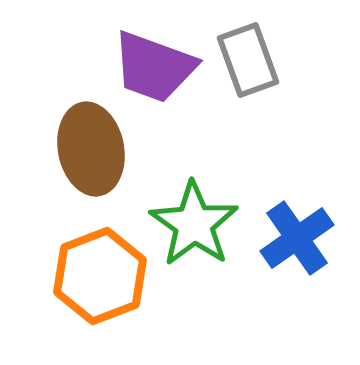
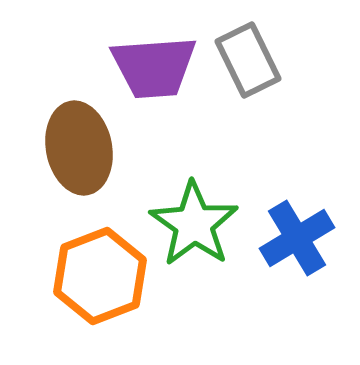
gray rectangle: rotated 6 degrees counterclockwise
purple trapezoid: rotated 24 degrees counterclockwise
brown ellipse: moved 12 px left, 1 px up
blue cross: rotated 4 degrees clockwise
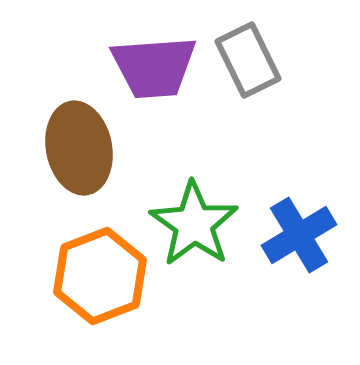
blue cross: moved 2 px right, 3 px up
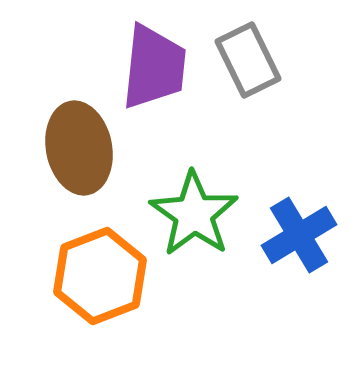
purple trapezoid: rotated 80 degrees counterclockwise
green star: moved 10 px up
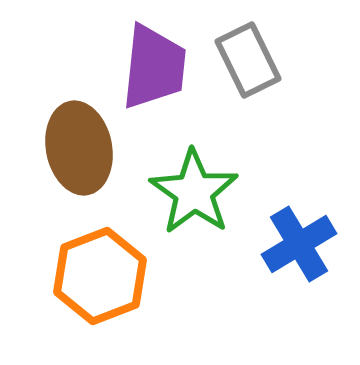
green star: moved 22 px up
blue cross: moved 9 px down
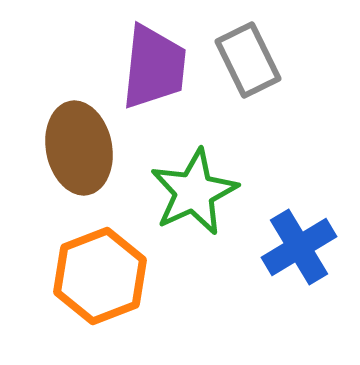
green star: rotated 12 degrees clockwise
blue cross: moved 3 px down
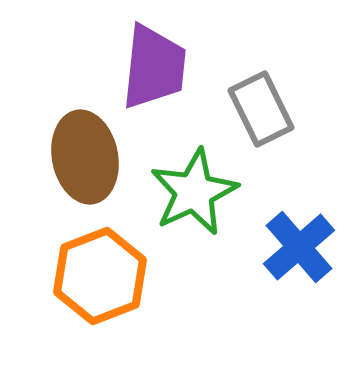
gray rectangle: moved 13 px right, 49 px down
brown ellipse: moved 6 px right, 9 px down
blue cross: rotated 10 degrees counterclockwise
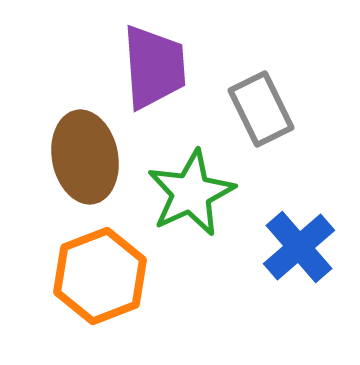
purple trapezoid: rotated 10 degrees counterclockwise
green star: moved 3 px left, 1 px down
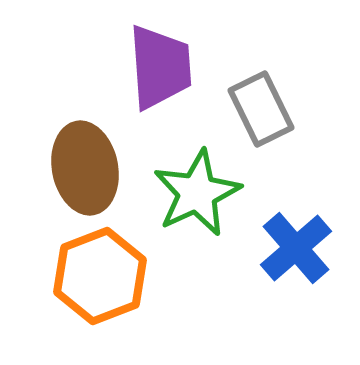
purple trapezoid: moved 6 px right
brown ellipse: moved 11 px down
green star: moved 6 px right
blue cross: moved 3 px left, 1 px down
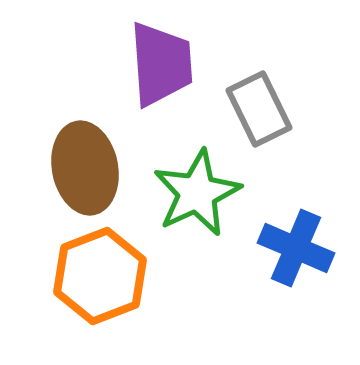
purple trapezoid: moved 1 px right, 3 px up
gray rectangle: moved 2 px left
blue cross: rotated 26 degrees counterclockwise
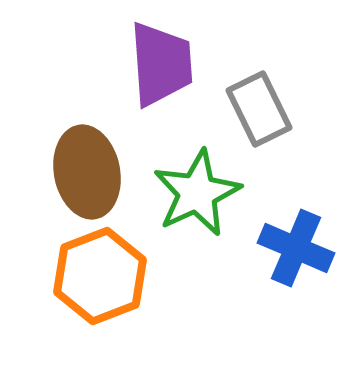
brown ellipse: moved 2 px right, 4 px down
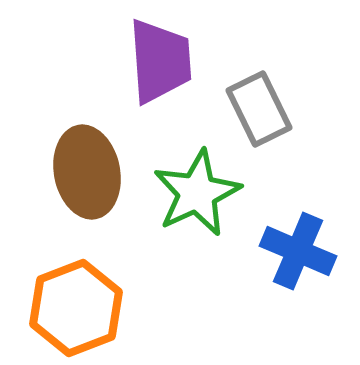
purple trapezoid: moved 1 px left, 3 px up
blue cross: moved 2 px right, 3 px down
orange hexagon: moved 24 px left, 32 px down
